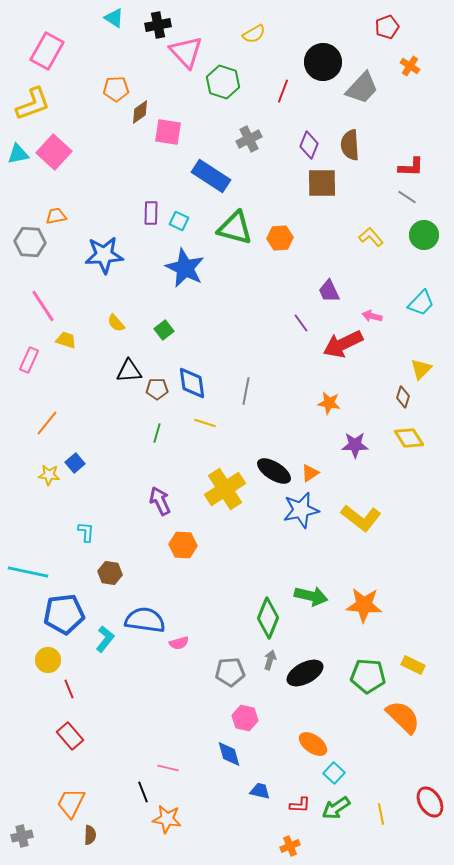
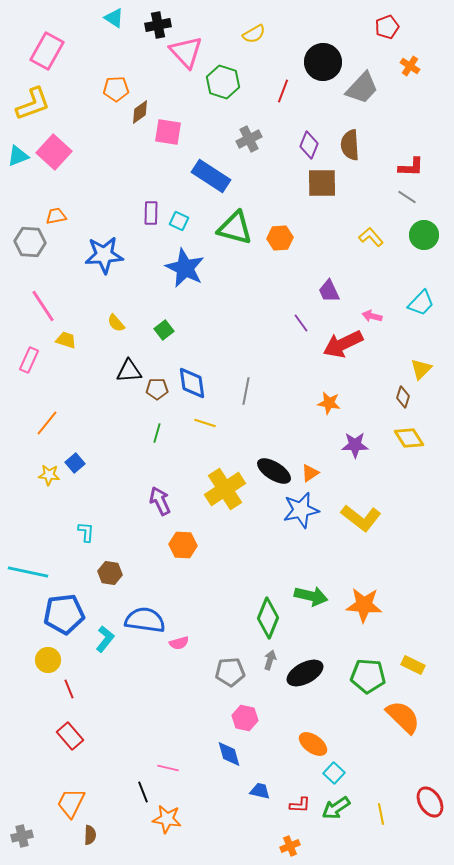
cyan triangle at (18, 154): moved 2 px down; rotated 10 degrees counterclockwise
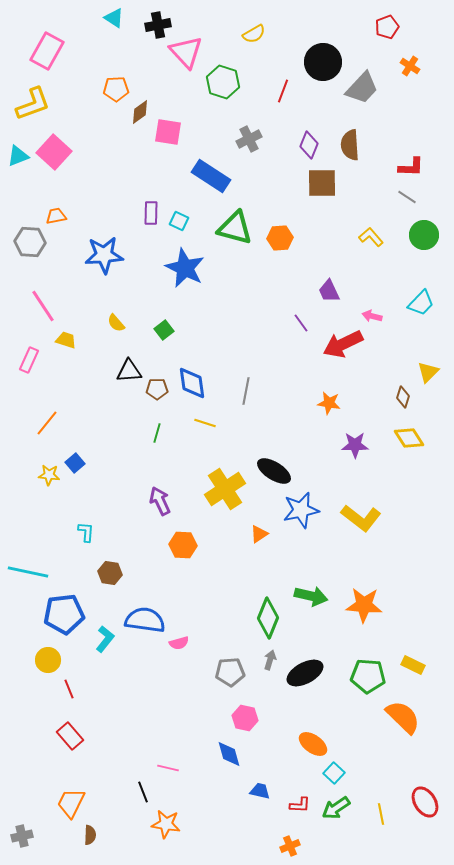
yellow triangle at (421, 369): moved 7 px right, 3 px down
orange triangle at (310, 473): moved 51 px left, 61 px down
red ellipse at (430, 802): moved 5 px left
orange star at (167, 819): moved 1 px left, 5 px down
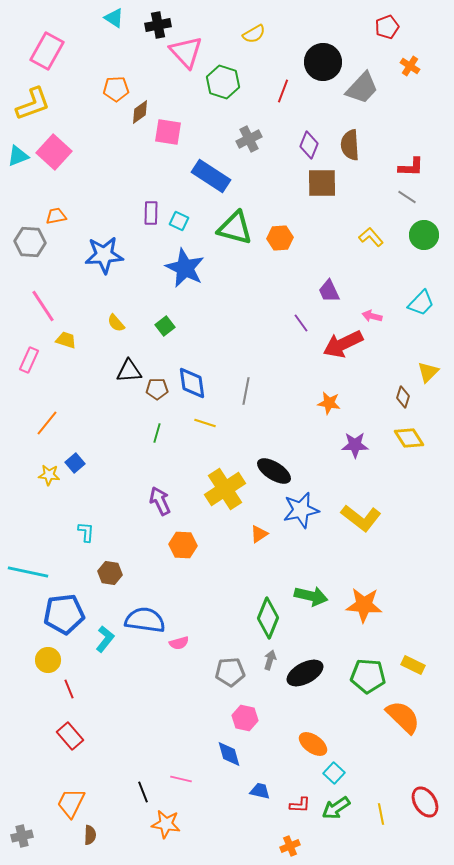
green square at (164, 330): moved 1 px right, 4 px up
pink line at (168, 768): moved 13 px right, 11 px down
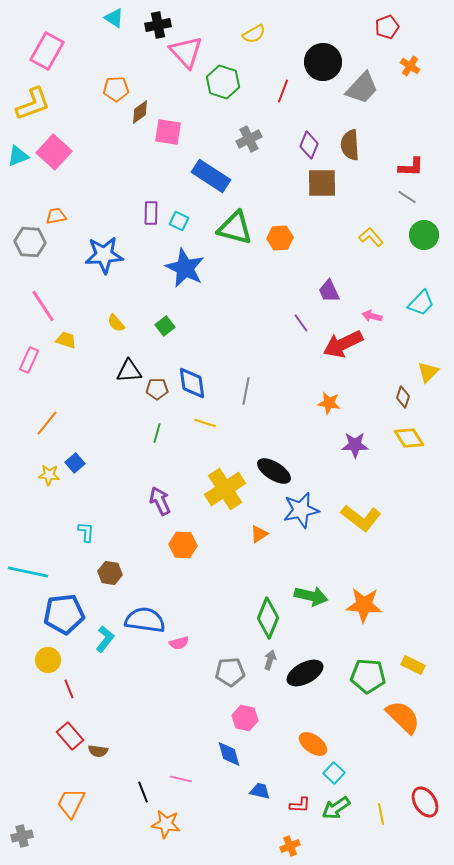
brown semicircle at (90, 835): moved 8 px right, 84 px up; rotated 96 degrees clockwise
